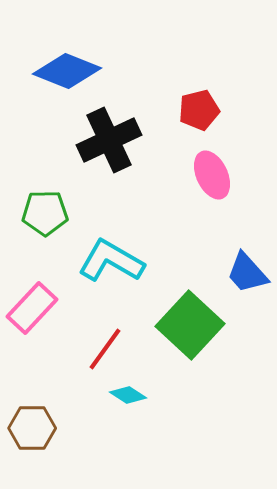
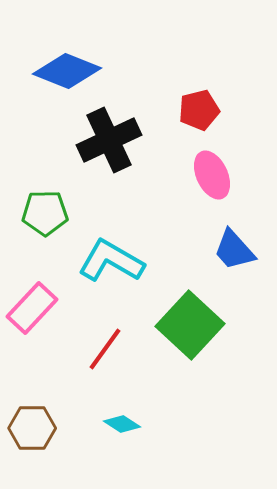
blue trapezoid: moved 13 px left, 23 px up
cyan diamond: moved 6 px left, 29 px down
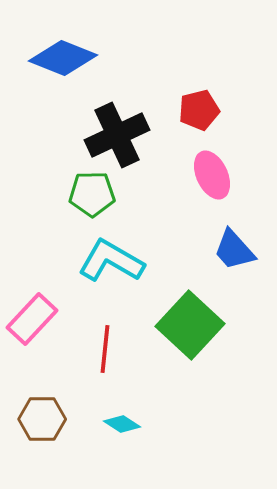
blue diamond: moved 4 px left, 13 px up
black cross: moved 8 px right, 5 px up
green pentagon: moved 47 px right, 19 px up
pink rectangle: moved 11 px down
red line: rotated 30 degrees counterclockwise
brown hexagon: moved 10 px right, 9 px up
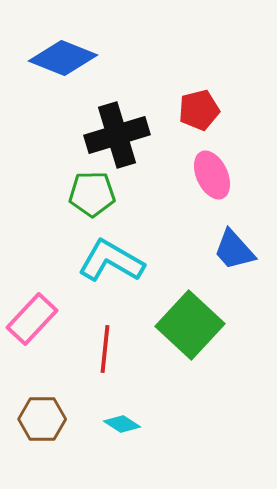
black cross: rotated 8 degrees clockwise
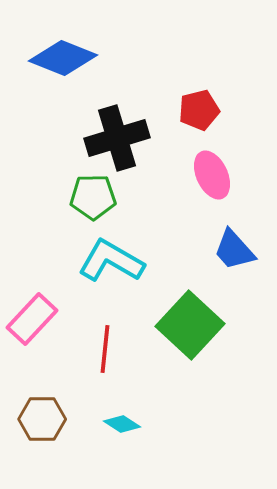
black cross: moved 3 px down
green pentagon: moved 1 px right, 3 px down
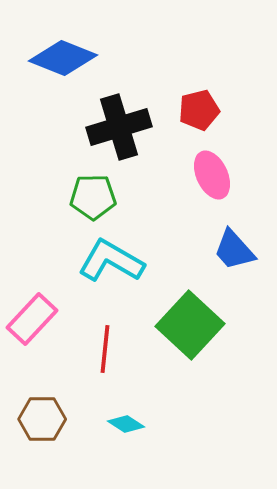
black cross: moved 2 px right, 11 px up
cyan diamond: moved 4 px right
